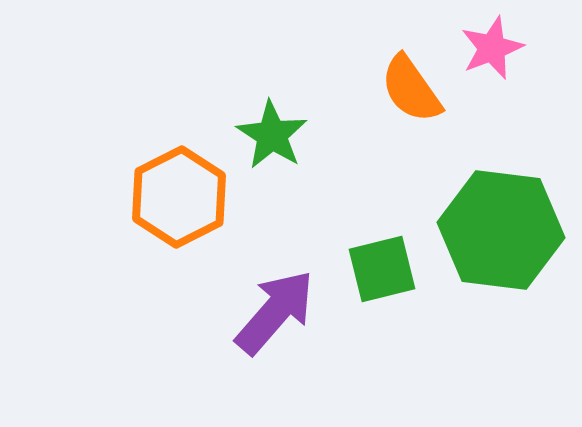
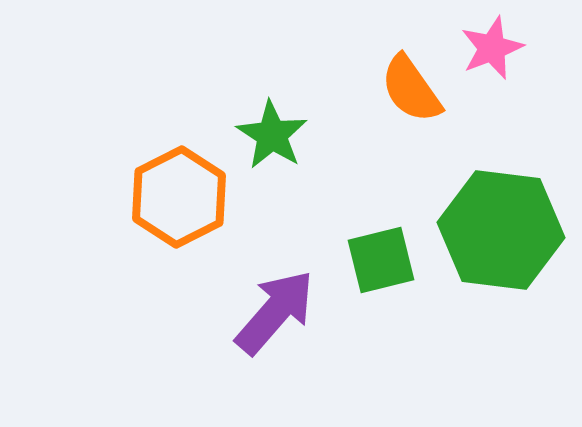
green square: moved 1 px left, 9 px up
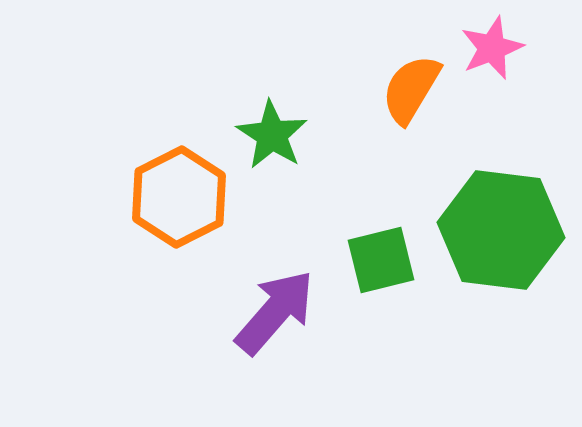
orange semicircle: rotated 66 degrees clockwise
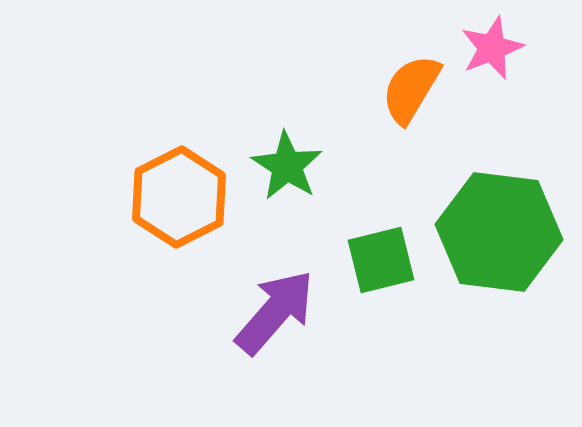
green star: moved 15 px right, 31 px down
green hexagon: moved 2 px left, 2 px down
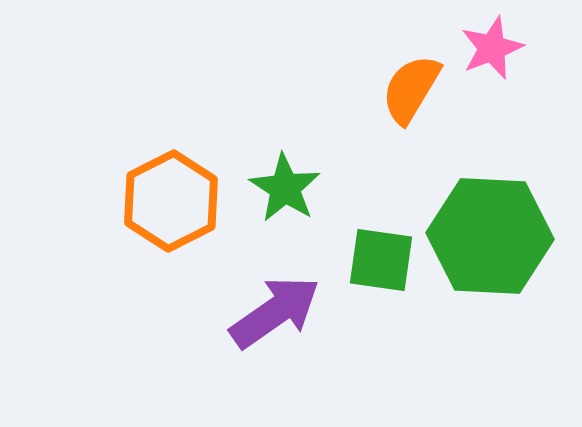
green star: moved 2 px left, 22 px down
orange hexagon: moved 8 px left, 4 px down
green hexagon: moved 9 px left, 4 px down; rotated 4 degrees counterclockwise
green square: rotated 22 degrees clockwise
purple arrow: rotated 14 degrees clockwise
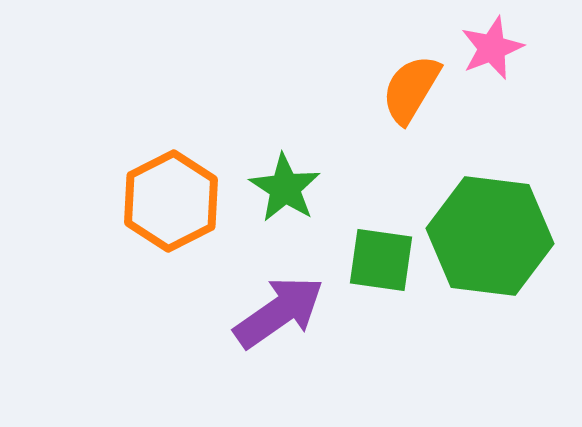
green hexagon: rotated 4 degrees clockwise
purple arrow: moved 4 px right
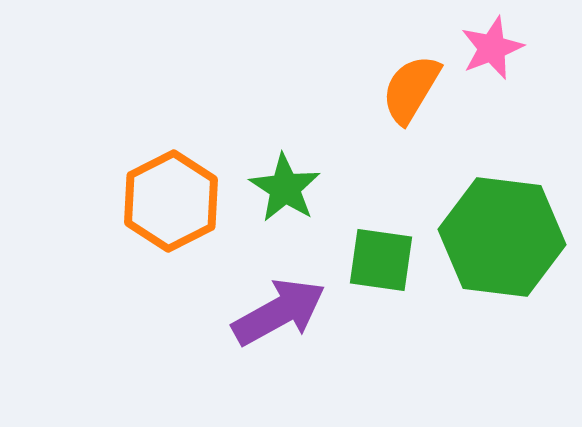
green hexagon: moved 12 px right, 1 px down
purple arrow: rotated 6 degrees clockwise
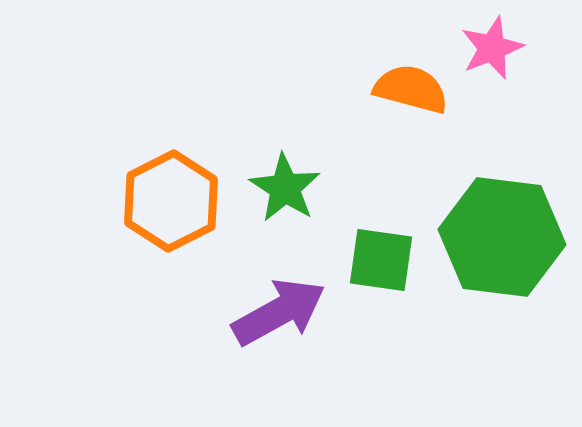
orange semicircle: rotated 74 degrees clockwise
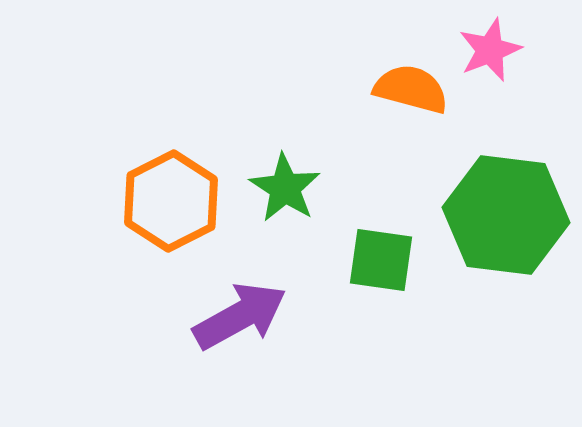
pink star: moved 2 px left, 2 px down
green hexagon: moved 4 px right, 22 px up
purple arrow: moved 39 px left, 4 px down
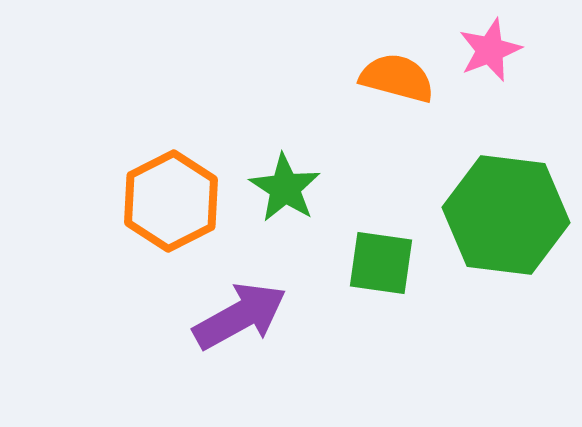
orange semicircle: moved 14 px left, 11 px up
green square: moved 3 px down
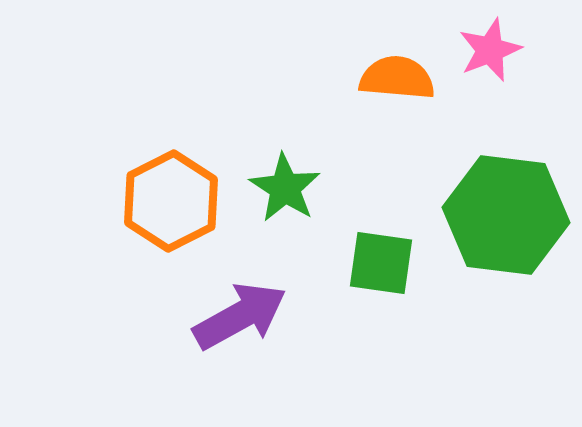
orange semicircle: rotated 10 degrees counterclockwise
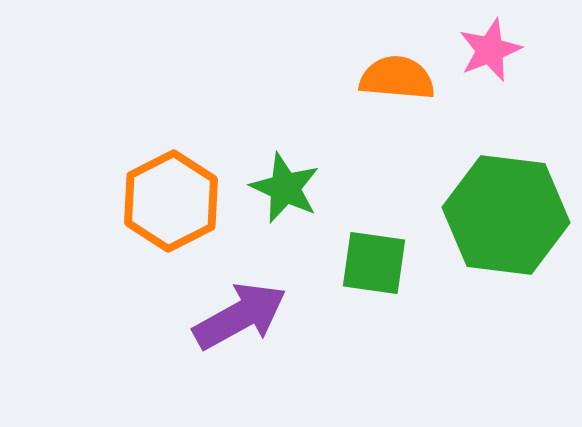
green star: rotated 8 degrees counterclockwise
green square: moved 7 px left
